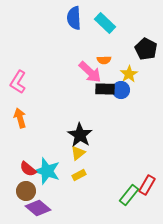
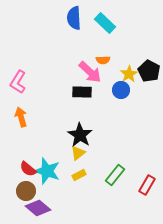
black pentagon: moved 3 px right, 22 px down
orange semicircle: moved 1 px left
black rectangle: moved 23 px left, 3 px down
orange arrow: moved 1 px right, 1 px up
green rectangle: moved 14 px left, 20 px up
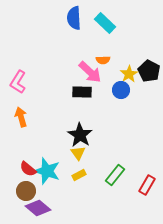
yellow triangle: rotated 28 degrees counterclockwise
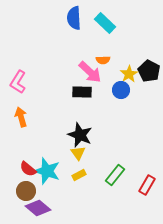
black star: rotated 10 degrees counterclockwise
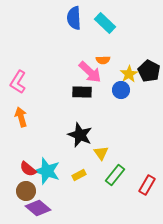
yellow triangle: moved 23 px right
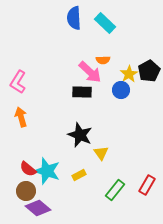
black pentagon: rotated 15 degrees clockwise
green rectangle: moved 15 px down
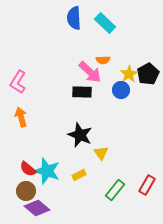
black pentagon: moved 1 px left, 3 px down
purple diamond: moved 1 px left
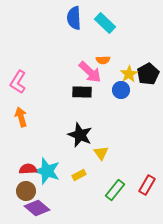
red semicircle: rotated 138 degrees clockwise
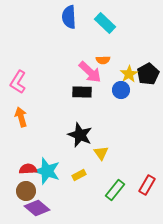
blue semicircle: moved 5 px left, 1 px up
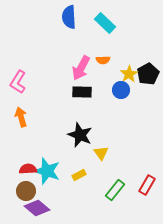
pink arrow: moved 9 px left, 4 px up; rotated 75 degrees clockwise
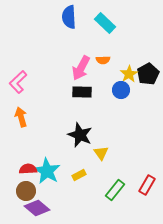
pink L-shape: rotated 15 degrees clockwise
cyan star: rotated 12 degrees clockwise
